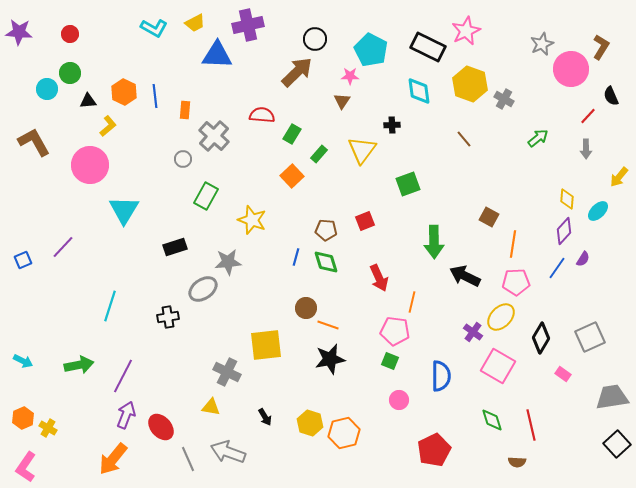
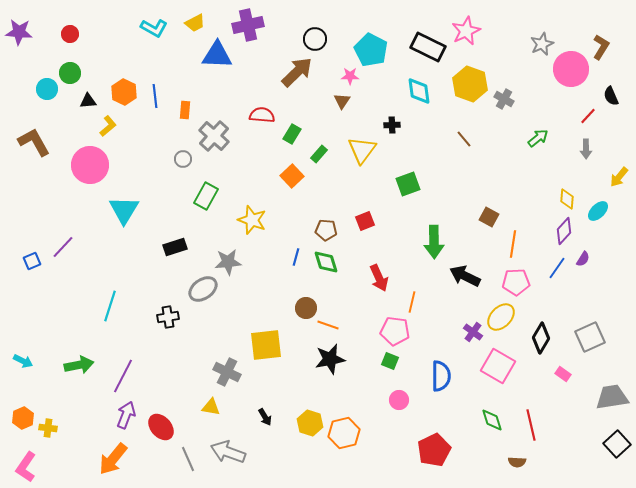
blue square at (23, 260): moved 9 px right, 1 px down
yellow cross at (48, 428): rotated 24 degrees counterclockwise
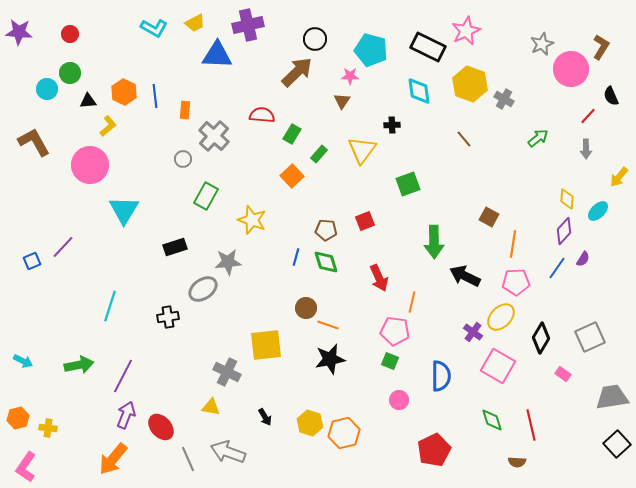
cyan pentagon at (371, 50): rotated 12 degrees counterclockwise
orange hexagon at (23, 418): moved 5 px left; rotated 10 degrees clockwise
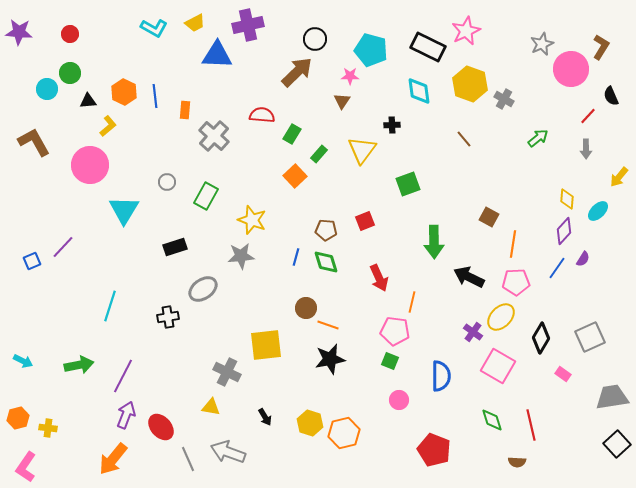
gray circle at (183, 159): moved 16 px left, 23 px down
orange square at (292, 176): moved 3 px right
gray star at (228, 262): moved 13 px right, 6 px up
black arrow at (465, 276): moved 4 px right, 1 px down
red pentagon at (434, 450): rotated 24 degrees counterclockwise
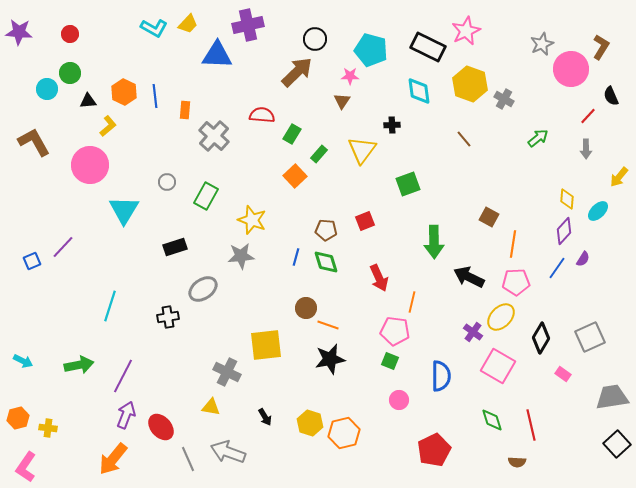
yellow trapezoid at (195, 23): moved 7 px left, 1 px down; rotated 20 degrees counterclockwise
red pentagon at (434, 450): rotated 24 degrees clockwise
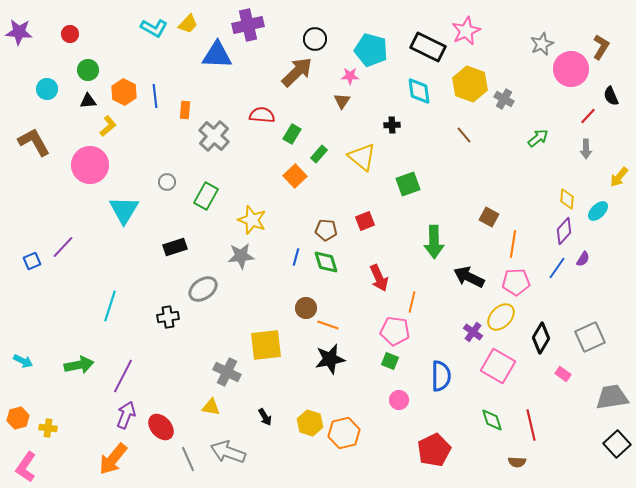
green circle at (70, 73): moved 18 px right, 3 px up
brown line at (464, 139): moved 4 px up
yellow triangle at (362, 150): moved 7 px down; rotated 28 degrees counterclockwise
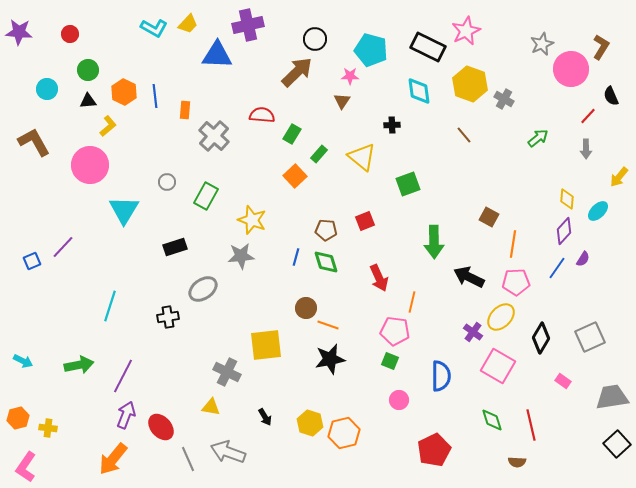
pink rectangle at (563, 374): moved 7 px down
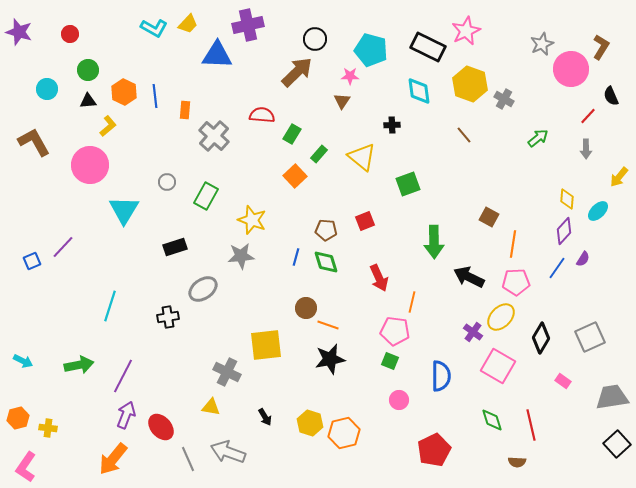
purple star at (19, 32): rotated 12 degrees clockwise
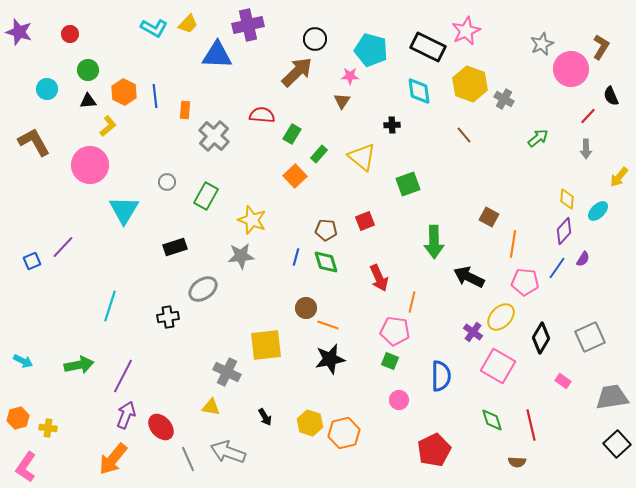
pink pentagon at (516, 282): moved 9 px right; rotated 8 degrees clockwise
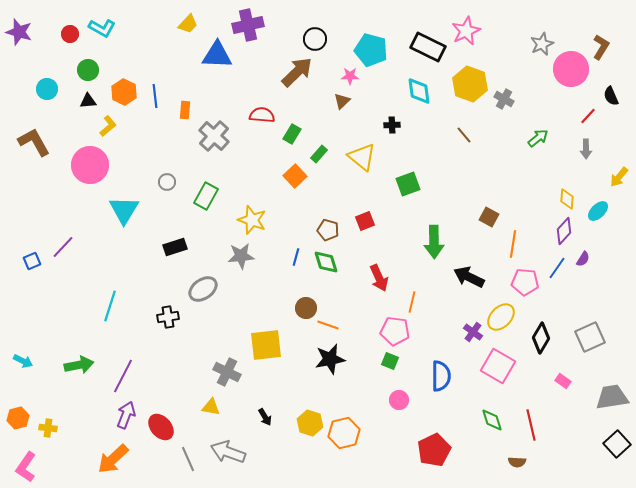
cyan L-shape at (154, 28): moved 52 px left
brown triangle at (342, 101): rotated 12 degrees clockwise
brown pentagon at (326, 230): moved 2 px right; rotated 10 degrees clockwise
orange arrow at (113, 459): rotated 8 degrees clockwise
